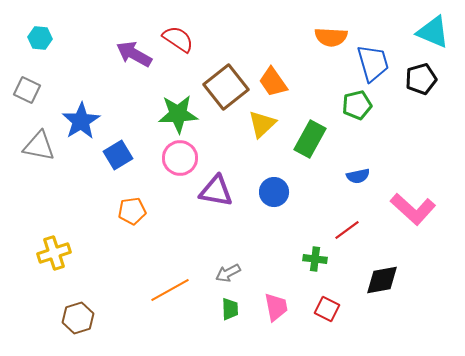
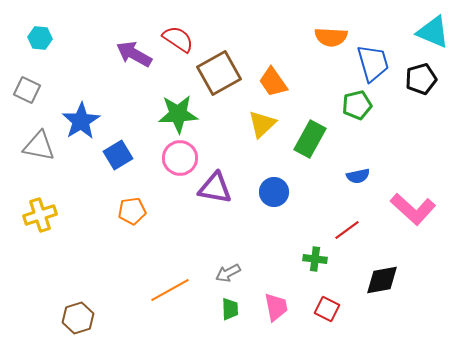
brown square: moved 7 px left, 14 px up; rotated 9 degrees clockwise
purple triangle: moved 1 px left, 3 px up
yellow cross: moved 14 px left, 38 px up
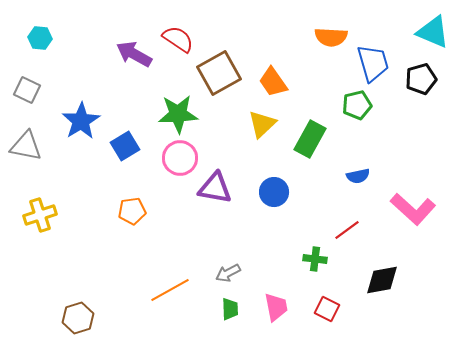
gray triangle: moved 13 px left
blue square: moved 7 px right, 9 px up
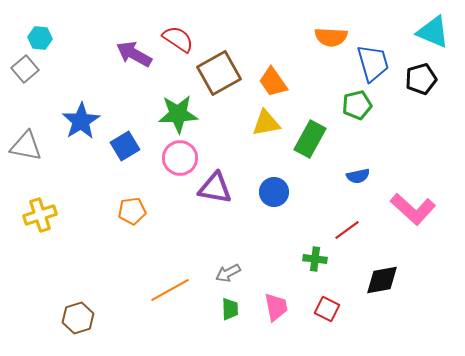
gray square: moved 2 px left, 21 px up; rotated 24 degrees clockwise
yellow triangle: moved 4 px right, 1 px up; rotated 32 degrees clockwise
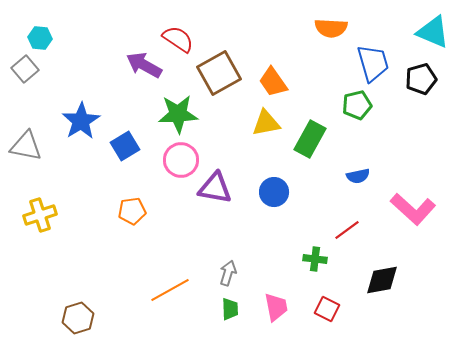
orange semicircle: moved 9 px up
purple arrow: moved 10 px right, 11 px down
pink circle: moved 1 px right, 2 px down
gray arrow: rotated 135 degrees clockwise
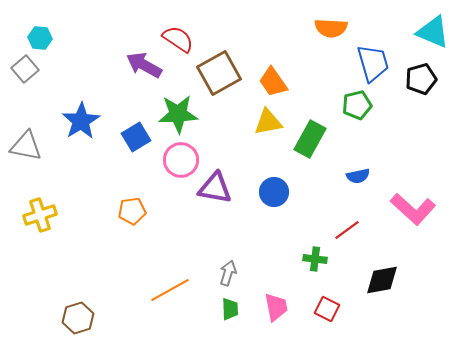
yellow triangle: moved 2 px right, 1 px up
blue square: moved 11 px right, 9 px up
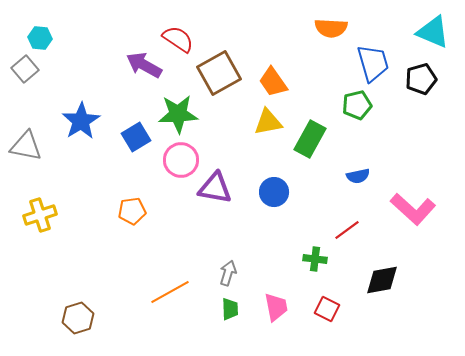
orange line: moved 2 px down
